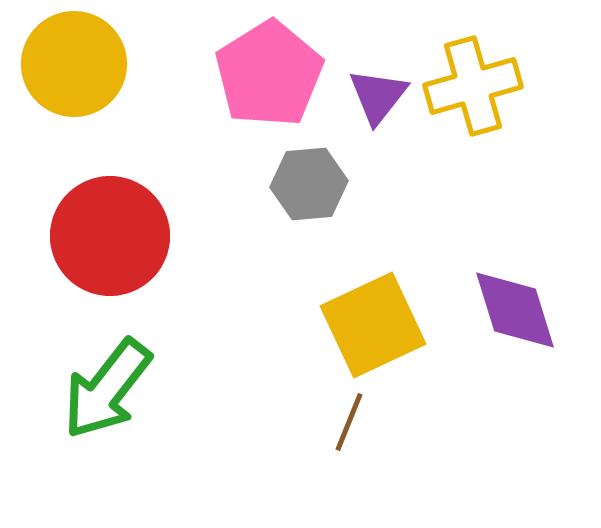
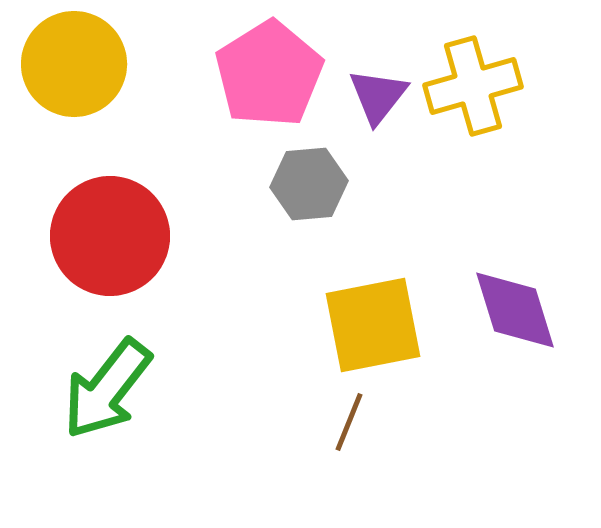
yellow square: rotated 14 degrees clockwise
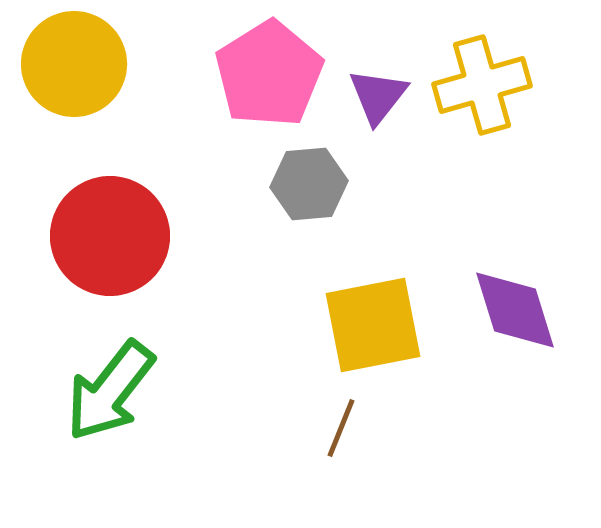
yellow cross: moved 9 px right, 1 px up
green arrow: moved 3 px right, 2 px down
brown line: moved 8 px left, 6 px down
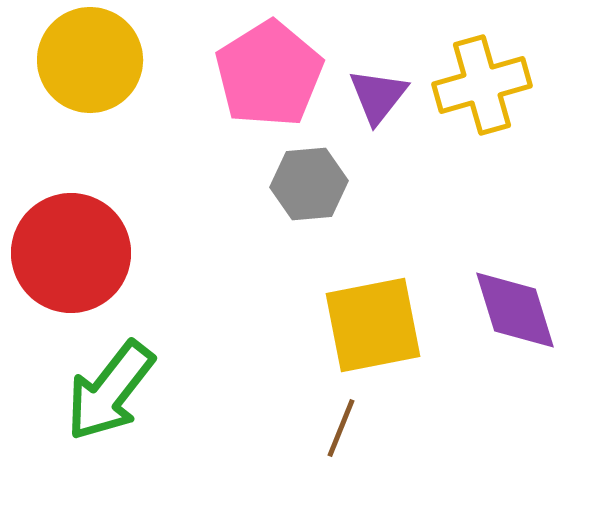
yellow circle: moved 16 px right, 4 px up
red circle: moved 39 px left, 17 px down
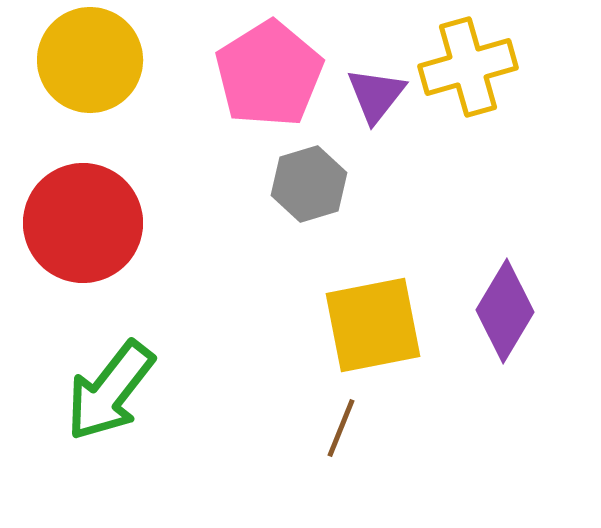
yellow cross: moved 14 px left, 18 px up
purple triangle: moved 2 px left, 1 px up
gray hexagon: rotated 12 degrees counterclockwise
red circle: moved 12 px right, 30 px up
purple diamond: moved 10 px left, 1 px down; rotated 48 degrees clockwise
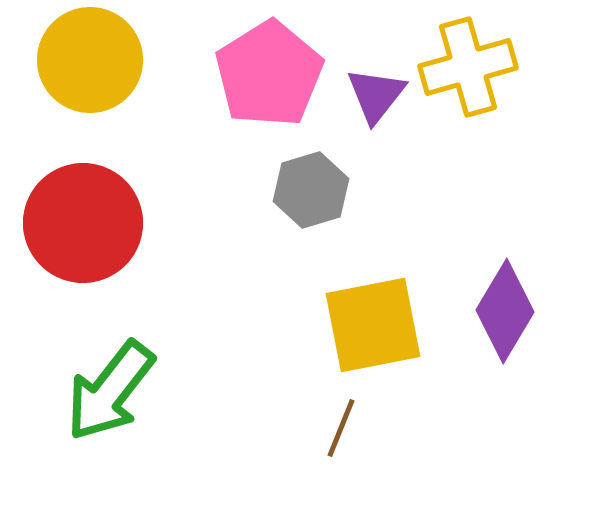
gray hexagon: moved 2 px right, 6 px down
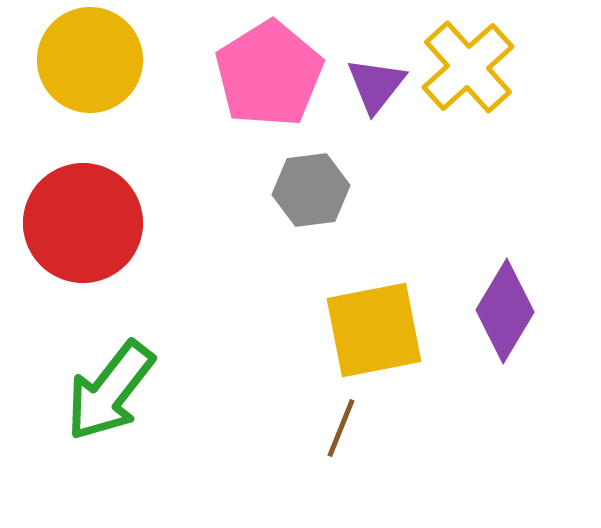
yellow cross: rotated 26 degrees counterclockwise
purple triangle: moved 10 px up
gray hexagon: rotated 10 degrees clockwise
yellow square: moved 1 px right, 5 px down
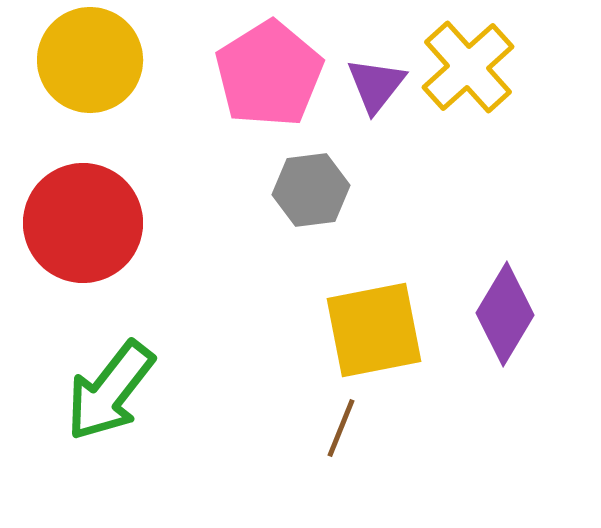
purple diamond: moved 3 px down
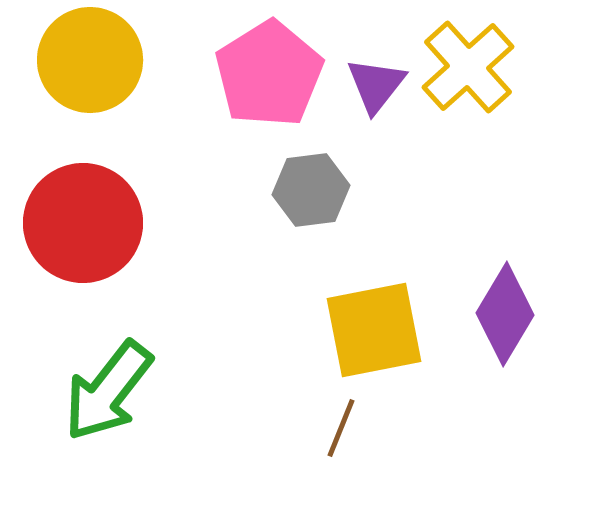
green arrow: moved 2 px left
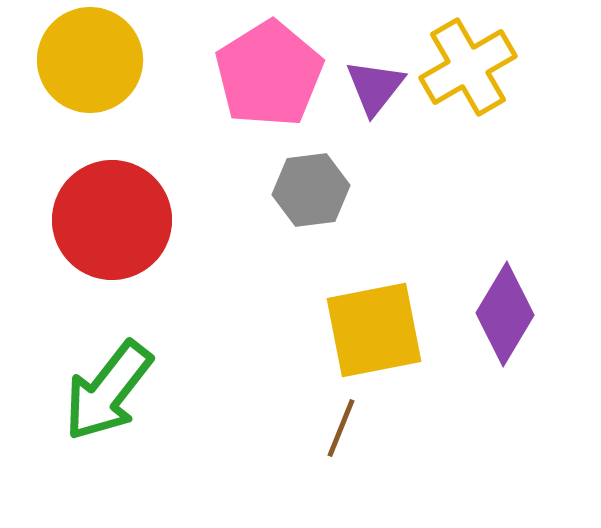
yellow cross: rotated 12 degrees clockwise
purple triangle: moved 1 px left, 2 px down
red circle: moved 29 px right, 3 px up
